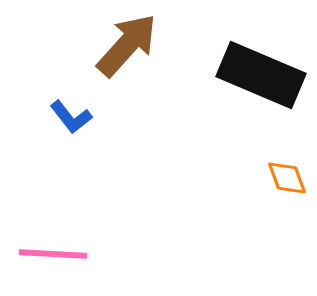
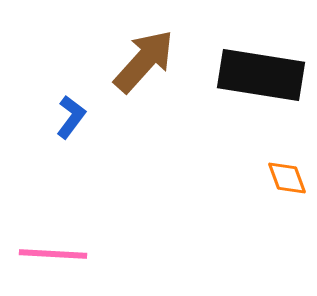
brown arrow: moved 17 px right, 16 px down
black rectangle: rotated 14 degrees counterclockwise
blue L-shape: rotated 105 degrees counterclockwise
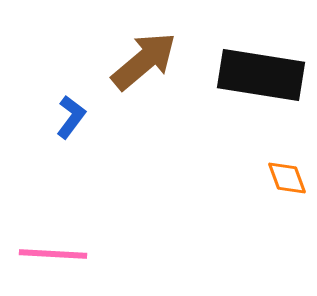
brown arrow: rotated 8 degrees clockwise
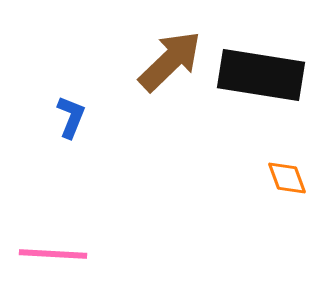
brown arrow: moved 26 px right; rotated 4 degrees counterclockwise
blue L-shape: rotated 15 degrees counterclockwise
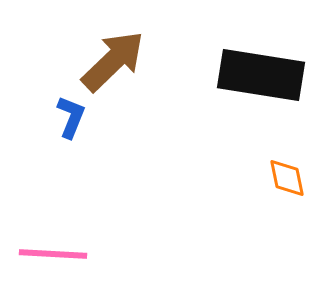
brown arrow: moved 57 px left
orange diamond: rotated 9 degrees clockwise
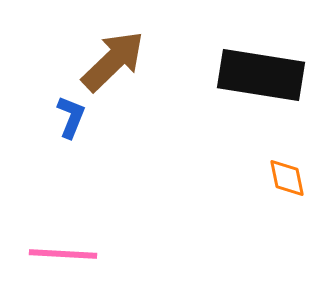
pink line: moved 10 px right
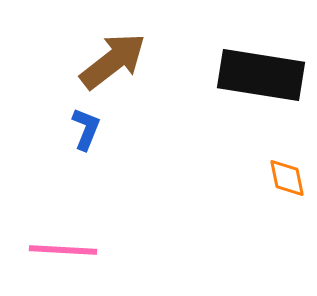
brown arrow: rotated 6 degrees clockwise
blue L-shape: moved 15 px right, 12 px down
pink line: moved 4 px up
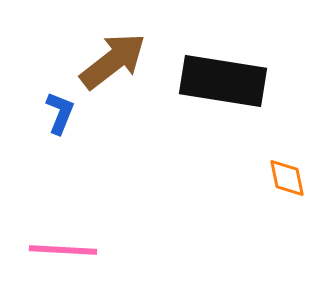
black rectangle: moved 38 px left, 6 px down
blue L-shape: moved 26 px left, 16 px up
